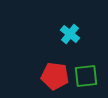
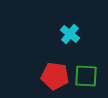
green square: rotated 10 degrees clockwise
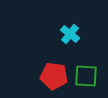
red pentagon: moved 1 px left
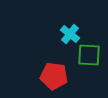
green square: moved 3 px right, 21 px up
